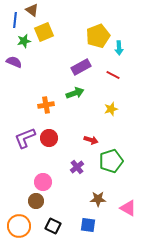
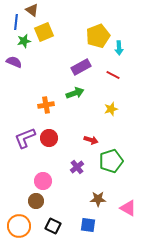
blue line: moved 1 px right, 2 px down
pink circle: moved 1 px up
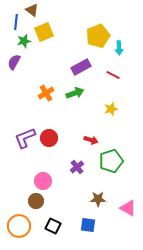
purple semicircle: rotated 84 degrees counterclockwise
orange cross: moved 12 px up; rotated 21 degrees counterclockwise
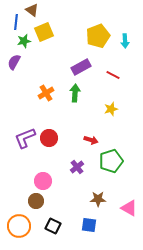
cyan arrow: moved 6 px right, 7 px up
green arrow: rotated 66 degrees counterclockwise
pink triangle: moved 1 px right
blue square: moved 1 px right
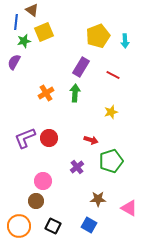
purple rectangle: rotated 30 degrees counterclockwise
yellow star: moved 3 px down
blue square: rotated 21 degrees clockwise
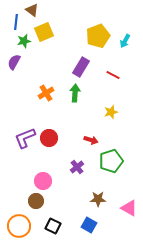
cyan arrow: rotated 32 degrees clockwise
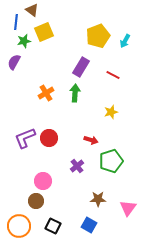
purple cross: moved 1 px up
pink triangle: moved 1 px left; rotated 36 degrees clockwise
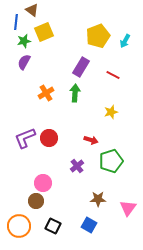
purple semicircle: moved 10 px right
pink circle: moved 2 px down
